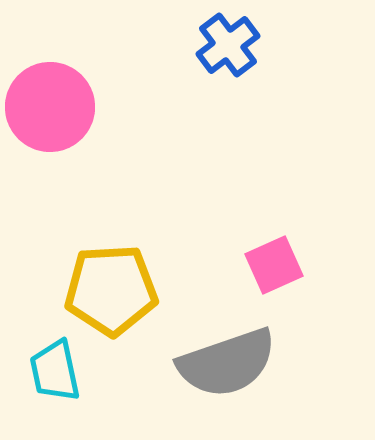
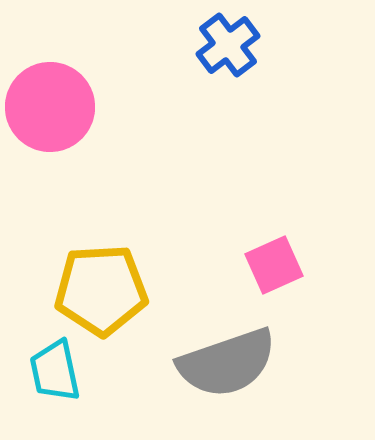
yellow pentagon: moved 10 px left
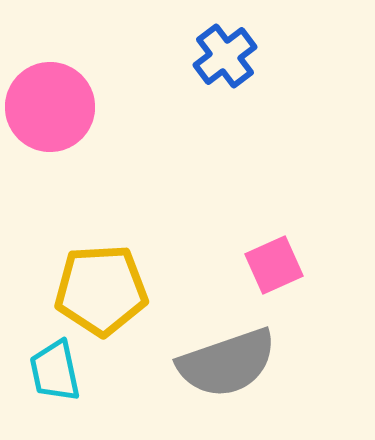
blue cross: moved 3 px left, 11 px down
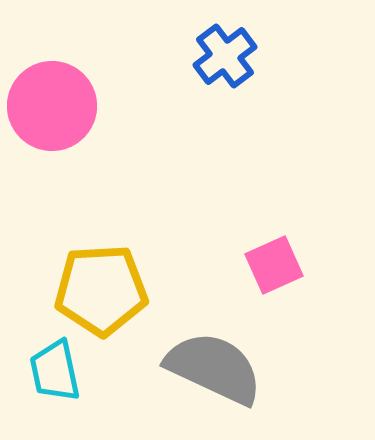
pink circle: moved 2 px right, 1 px up
gray semicircle: moved 13 px left, 5 px down; rotated 136 degrees counterclockwise
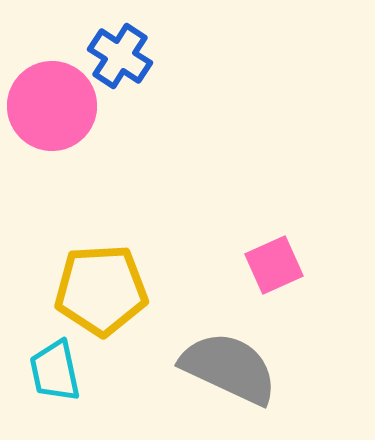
blue cross: moved 105 px left; rotated 20 degrees counterclockwise
gray semicircle: moved 15 px right
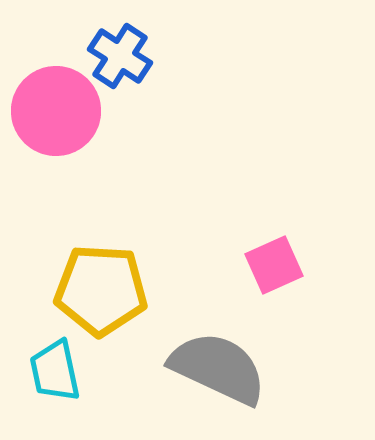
pink circle: moved 4 px right, 5 px down
yellow pentagon: rotated 6 degrees clockwise
gray semicircle: moved 11 px left
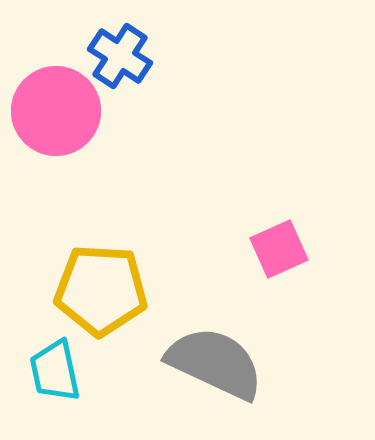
pink square: moved 5 px right, 16 px up
gray semicircle: moved 3 px left, 5 px up
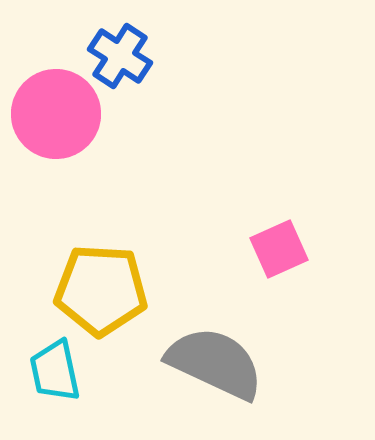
pink circle: moved 3 px down
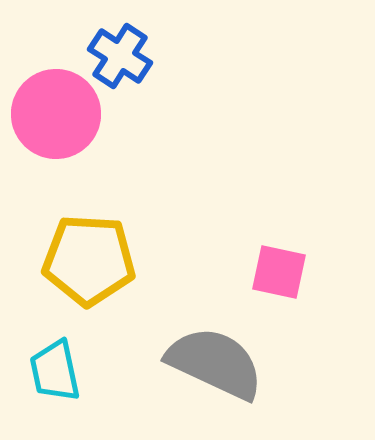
pink square: moved 23 px down; rotated 36 degrees clockwise
yellow pentagon: moved 12 px left, 30 px up
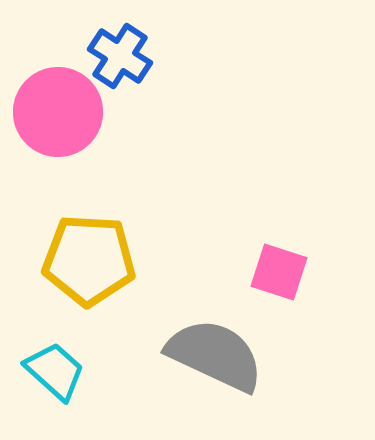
pink circle: moved 2 px right, 2 px up
pink square: rotated 6 degrees clockwise
gray semicircle: moved 8 px up
cyan trapezoid: rotated 144 degrees clockwise
